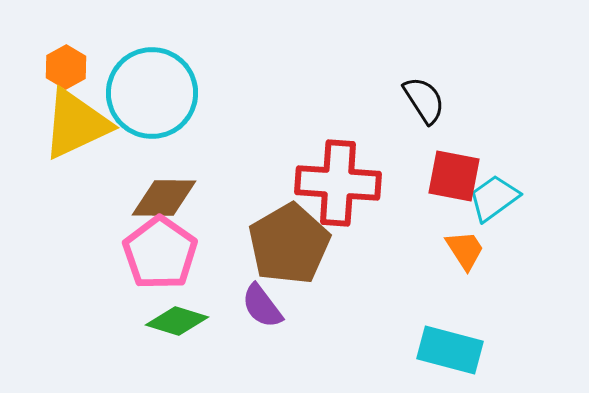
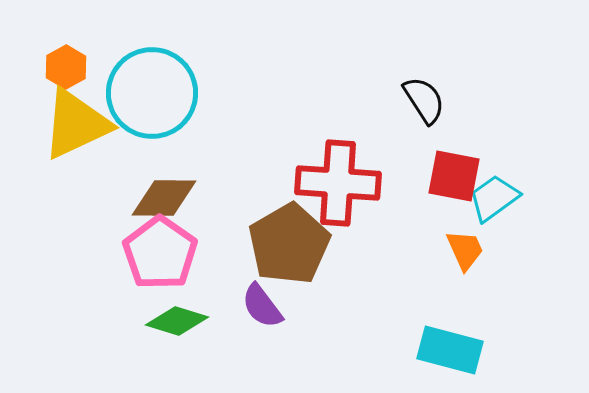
orange trapezoid: rotated 9 degrees clockwise
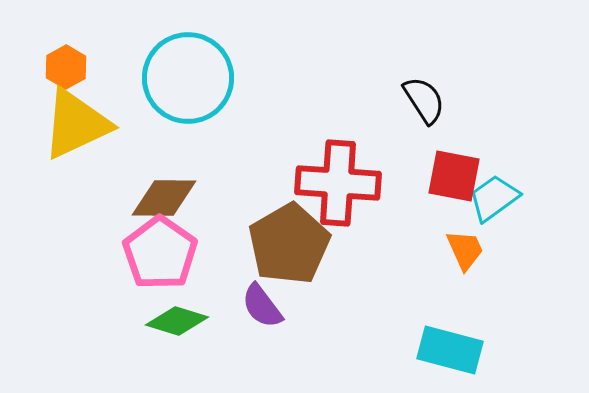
cyan circle: moved 36 px right, 15 px up
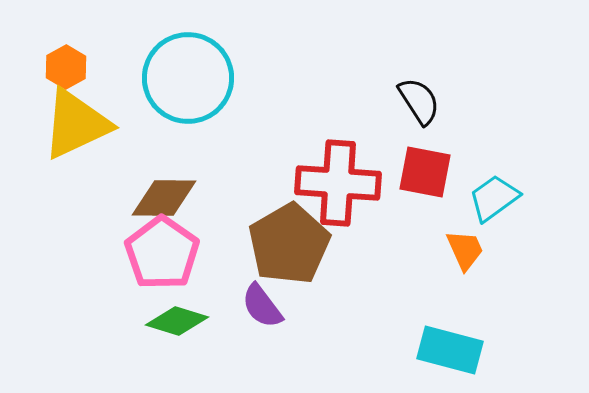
black semicircle: moved 5 px left, 1 px down
red square: moved 29 px left, 4 px up
pink pentagon: moved 2 px right
